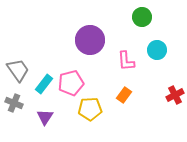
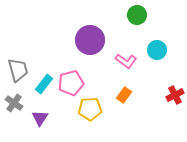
green circle: moved 5 px left, 2 px up
pink L-shape: rotated 50 degrees counterclockwise
gray trapezoid: rotated 20 degrees clockwise
gray cross: rotated 12 degrees clockwise
purple triangle: moved 5 px left, 1 px down
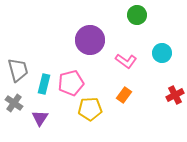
cyan circle: moved 5 px right, 3 px down
cyan rectangle: rotated 24 degrees counterclockwise
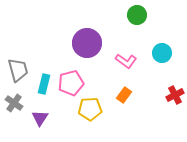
purple circle: moved 3 px left, 3 px down
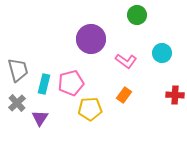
purple circle: moved 4 px right, 4 px up
red cross: rotated 30 degrees clockwise
gray cross: moved 3 px right; rotated 12 degrees clockwise
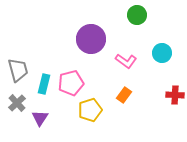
yellow pentagon: moved 1 px down; rotated 15 degrees counterclockwise
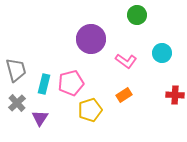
gray trapezoid: moved 2 px left
orange rectangle: rotated 21 degrees clockwise
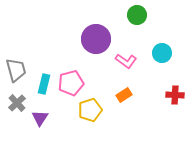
purple circle: moved 5 px right
